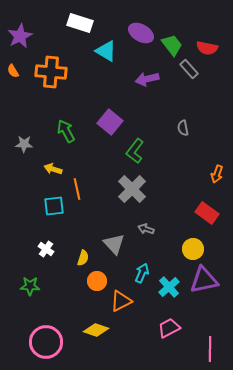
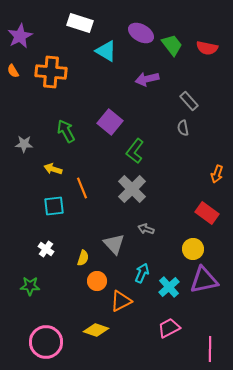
gray rectangle: moved 32 px down
orange line: moved 5 px right, 1 px up; rotated 10 degrees counterclockwise
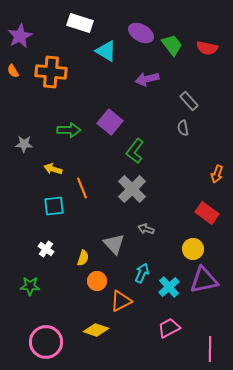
green arrow: moved 3 px right, 1 px up; rotated 120 degrees clockwise
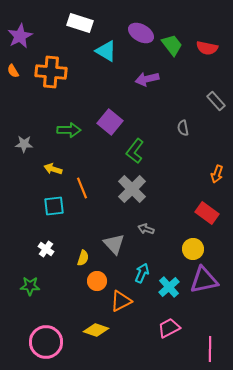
gray rectangle: moved 27 px right
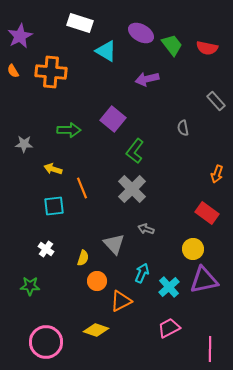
purple square: moved 3 px right, 3 px up
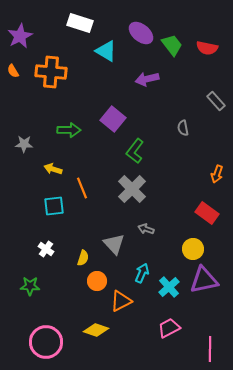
purple ellipse: rotated 10 degrees clockwise
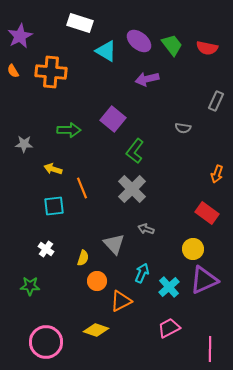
purple ellipse: moved 2 px left, 8 px down
gray rectangle: rotated 66 degrees clockwise
gray semicircle: rotated 70 degrees counterclockwise
purple triangle: rotated 12 degrees counterclockwise
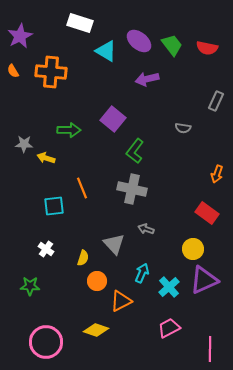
yellow arrow: moved 7 px left, 11 px up
gray cross: rotated 32 degrees counterclockwise
